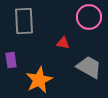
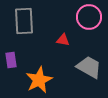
red triangle: moved 3 px up
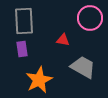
pink circle: moved 1 px right, 1 px down
purple rectangle: moved 11 px right, 11 px up
gray trapezoid: moved 6 px left
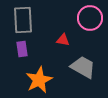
gray rectangle: moved 1 px left, 1 px up
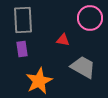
orange star: moved 1 px down
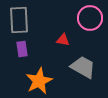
gray rectangle: moved 4 px left
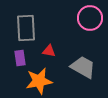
gray rectangle: moved 7 px right, 8 px down
red triangle: moved 14 px left, 11 px down
purple rectangle: moved 2 px left, 9 px down
orange star: rotated 16 degrees clockwise
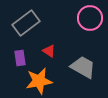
gray rectangle: moved 5 px up; rotated 56 degrees clockwise
red triangle: rotated 24 degrees clockwise
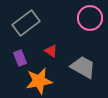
red triangle: moved 2 px right
purple rectangle: rotated 14 degrees counterclockwise
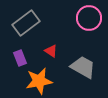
pink circle: moved 1 px left
